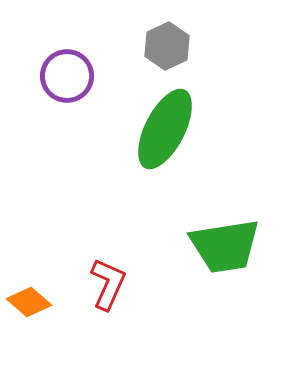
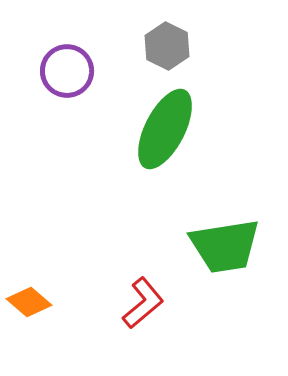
gray hexagon: rotated 9 degrees counterclockwise
purple circle: moved 5 px up
red L-shape: moved 35 px right, 19 px down; rotated 26 degrees clockwise
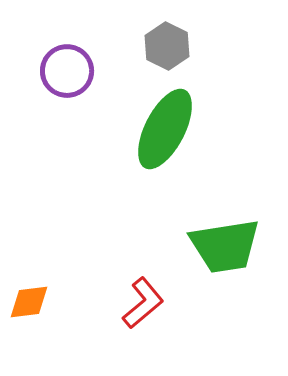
orange diamond: rotated 48 degrees counterclockwise
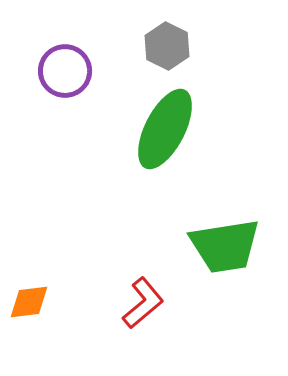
purple circle: moved 2 px left
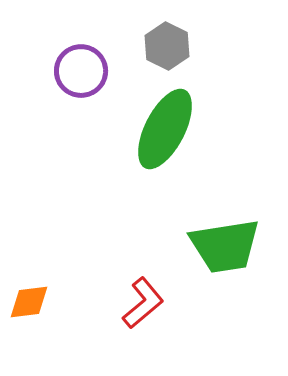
purple circle: moved 16 px right
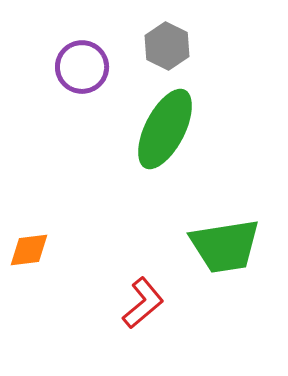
purple circle: moved 1 px right, 4 px up
orange diamond: moved 52 px up
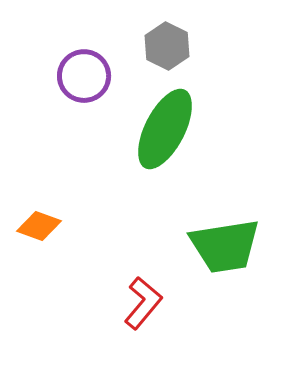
purple circle: moved 2 px right, 9 px down
orange diamond: moved 10 px right, 24 px up; rotated 27 degrees clockwise
red L-shape: rotated 10 degrees counterclockwise
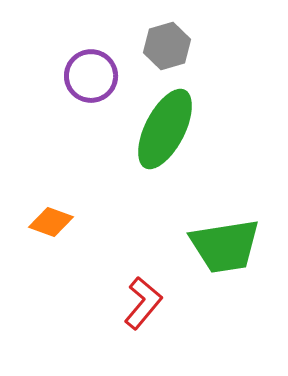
gray hexagon: rotated 18 degrees clockwise
purple circle: moved 7 px right
orange diamond: moved 12 px right, 4 px up
